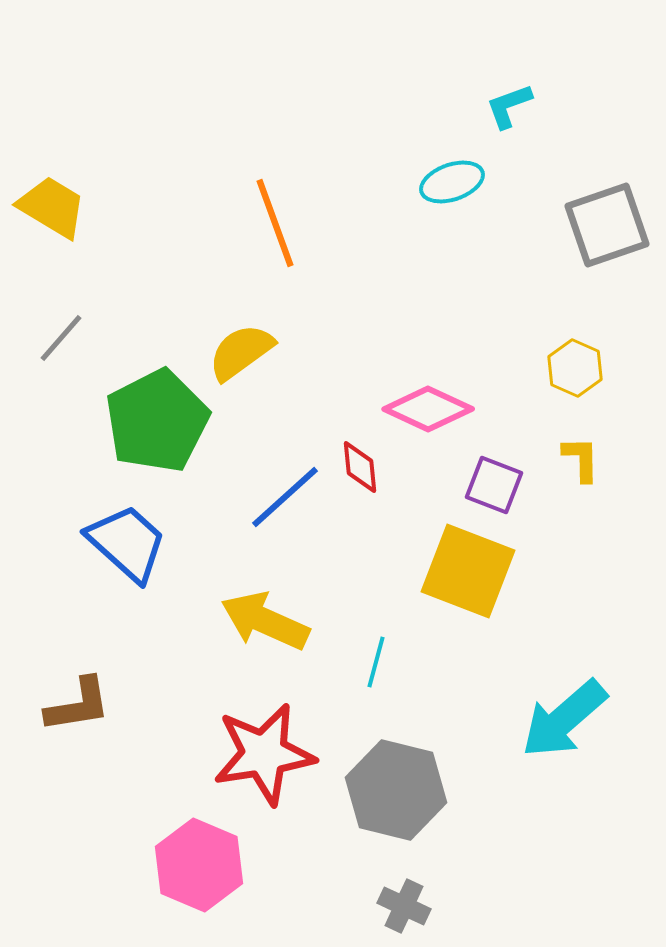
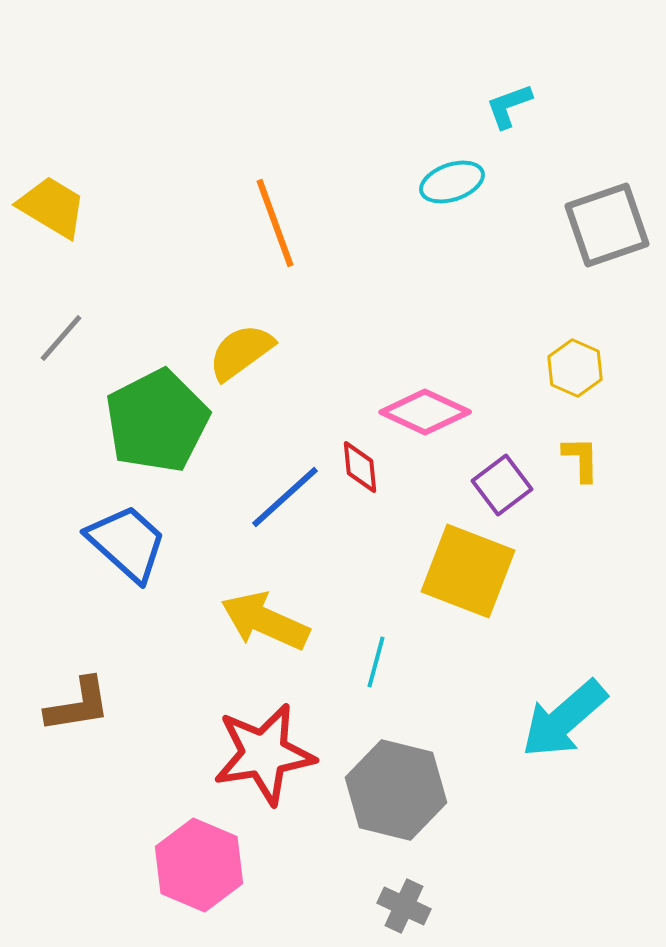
pink diamond: moved 3 px left, 3 px down
purple square: moved 8 px right; rotated 32 degrees clockwise
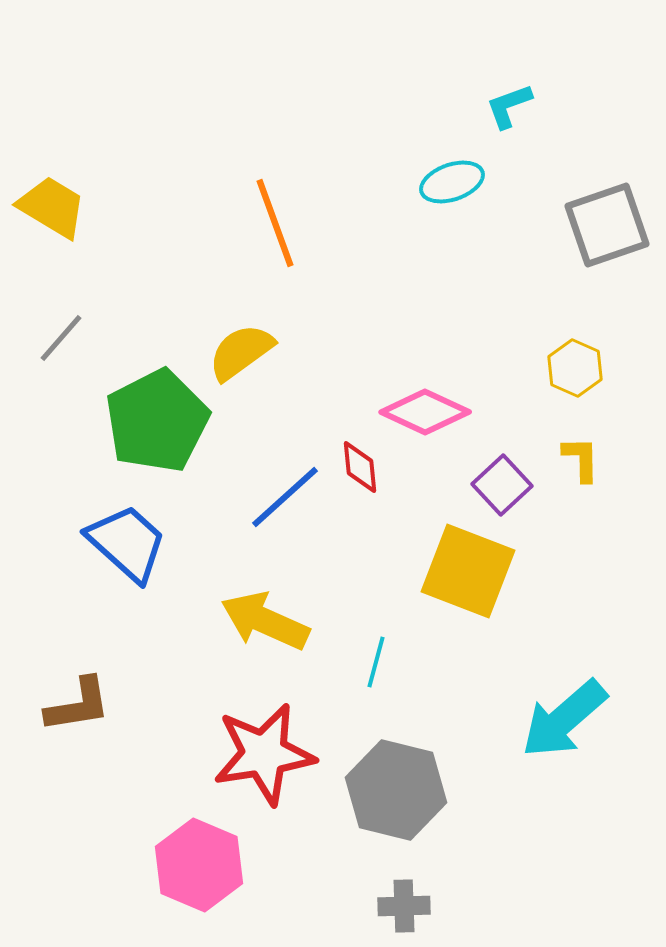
purple square: rotated 6 degrees counterclockwise
gray cross: rotated 27 degrees counterclockwise
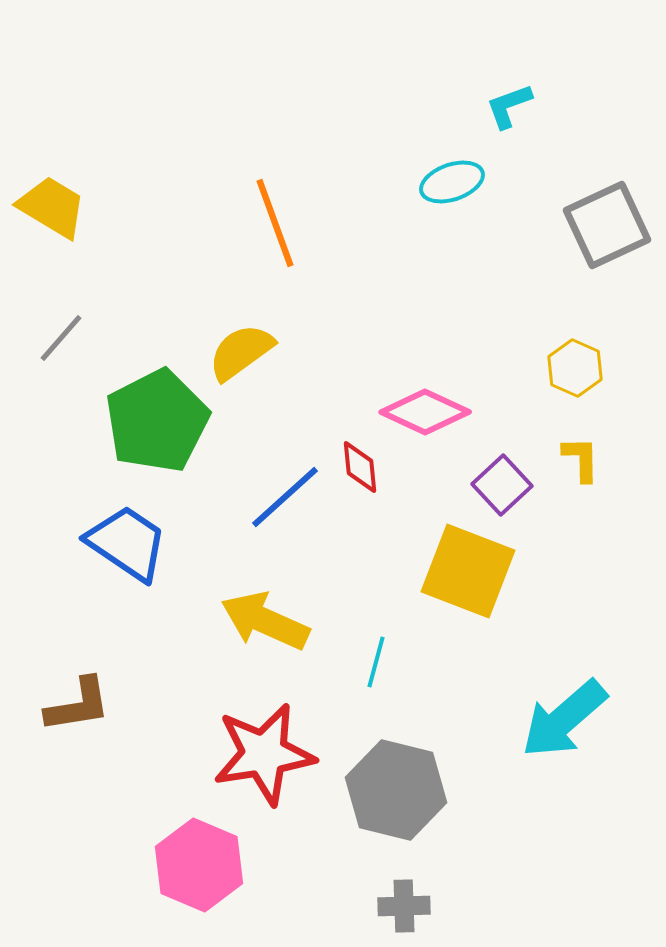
gray square: rotated 6 degrees counterclockwise
blue trapezoid: rotated 8 degrees counterclockwise
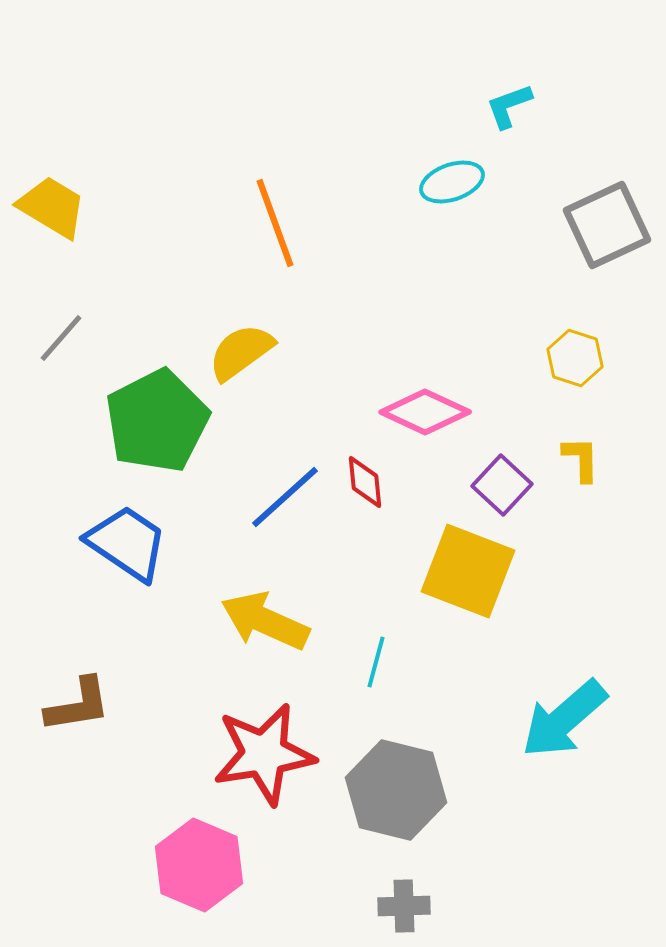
yellow hexagon: moved 10 px up; rotated 6 degrees counterclockwise
red diamond: moved 5 px right, 15 px down
purple square: rotated 4 degrees counterclockwise
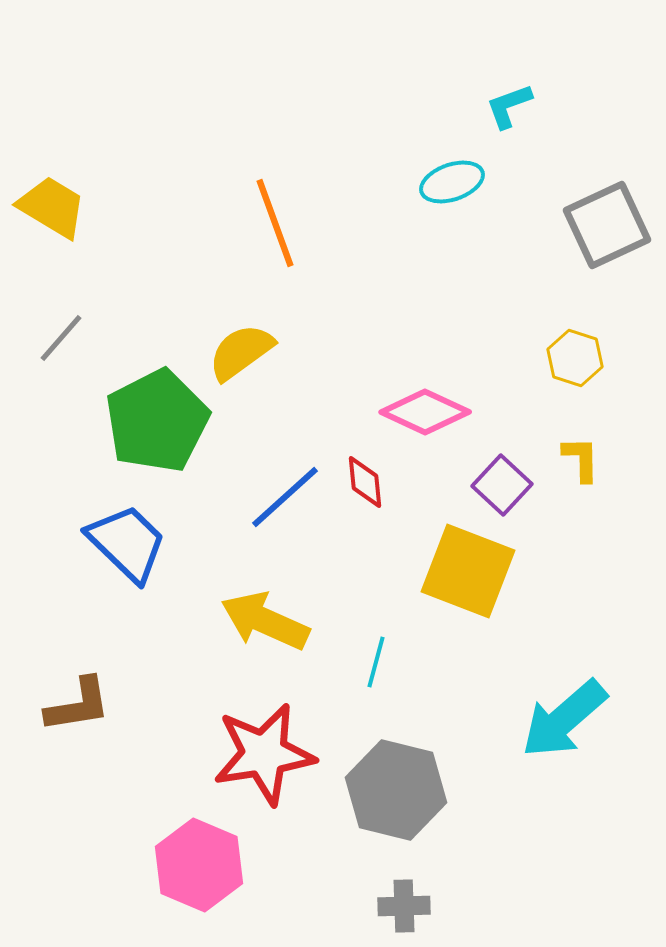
blue trapezoid: rotated 10 degrees clockwise
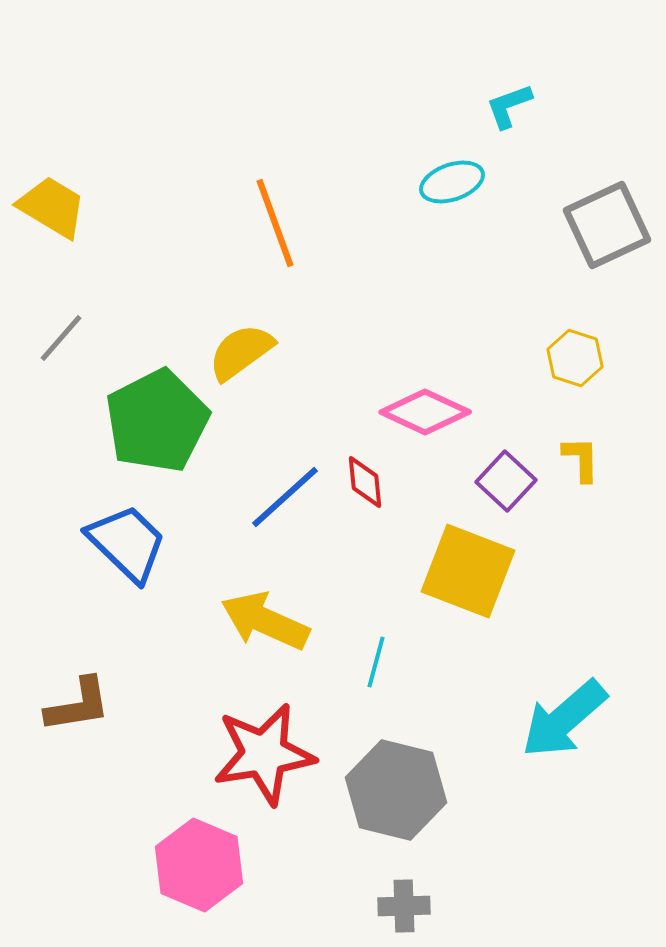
purple square: moved 4 px right, 4 px up
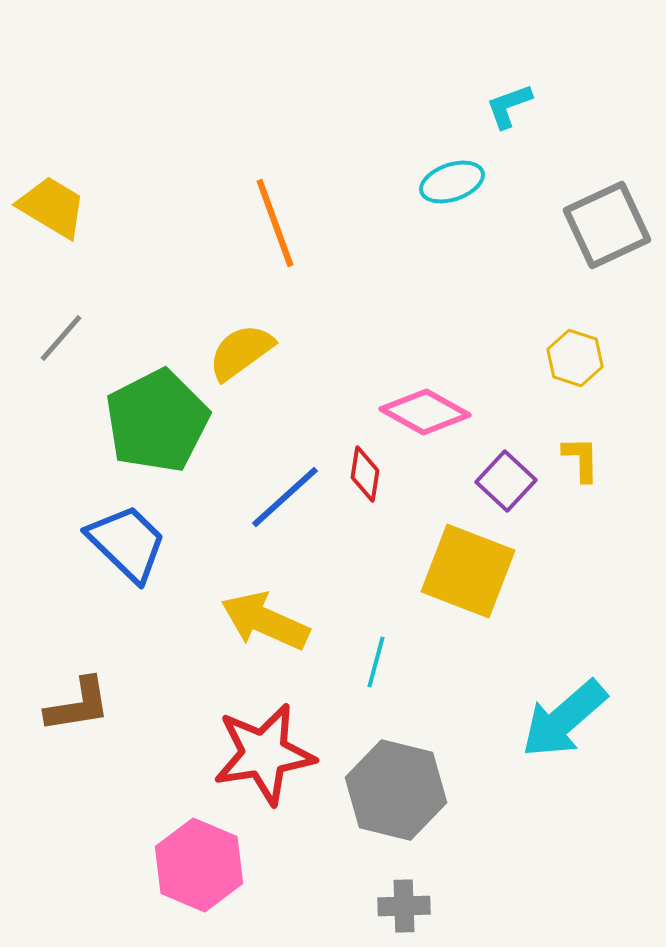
pink diamond: rotated 4 degrees clockwise
red diamond: moved 8 px up; rotated 14 degrees clockwise
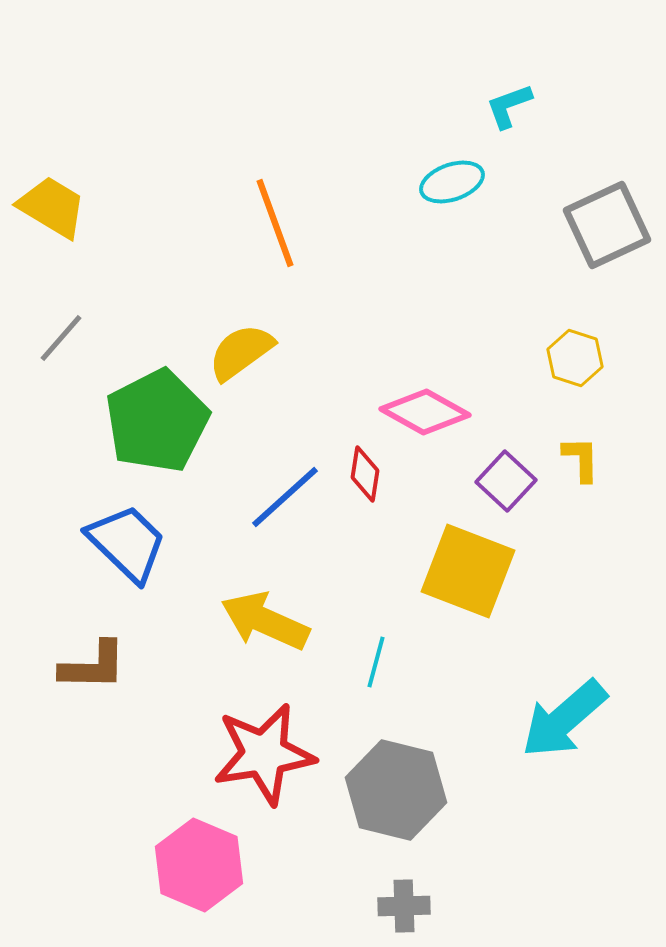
brown L-shape: moved 15 px right, 39 px up; rotated 10 degrees clockwise
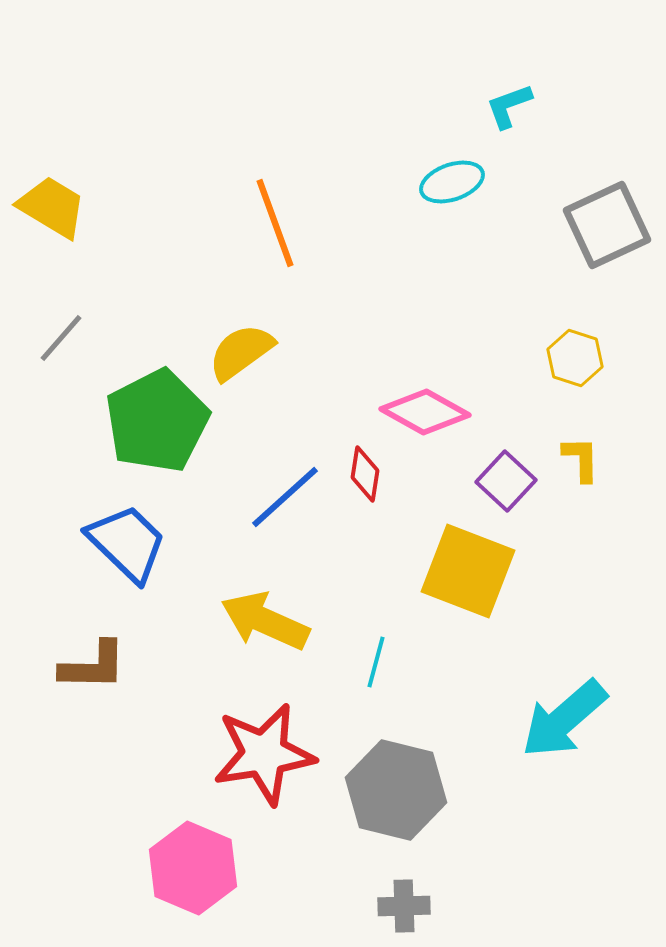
pink hexagon: moved 6 px left, 3 px down
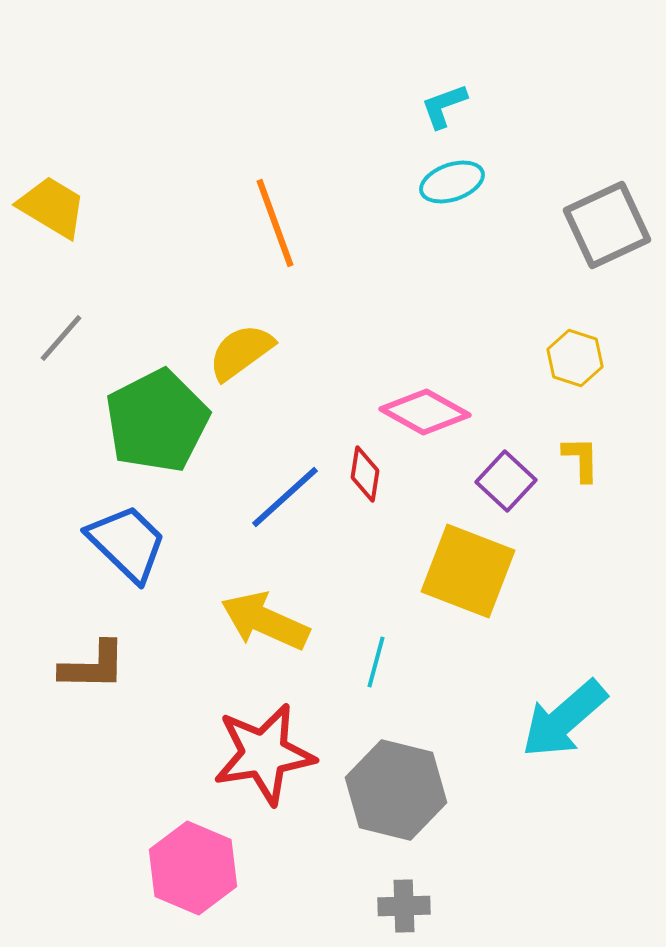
cyan L-shape: moved 65 px left
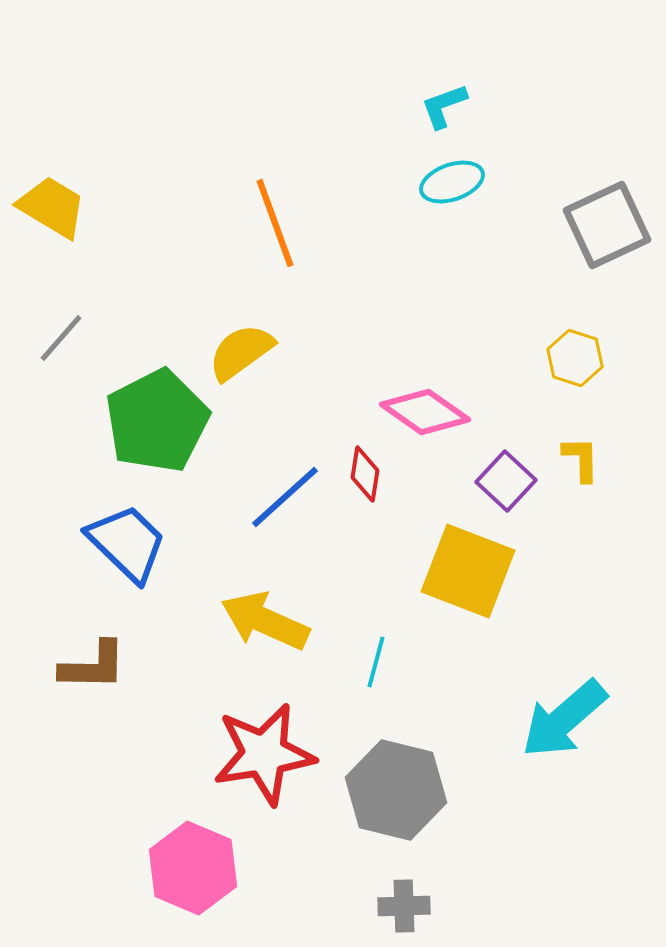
pink diamond: rotated 6 degrees clockwise
